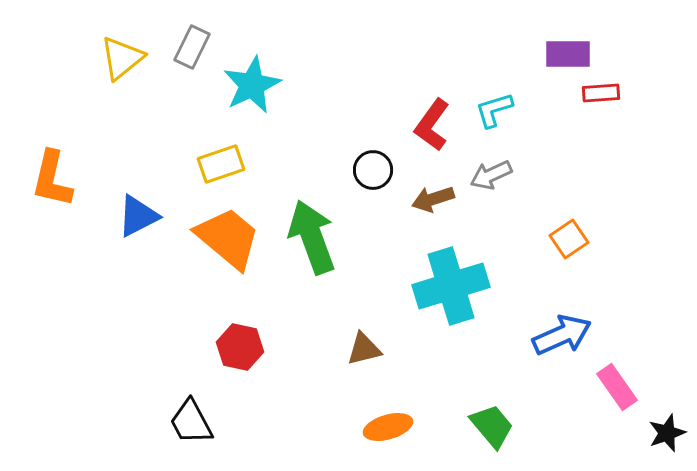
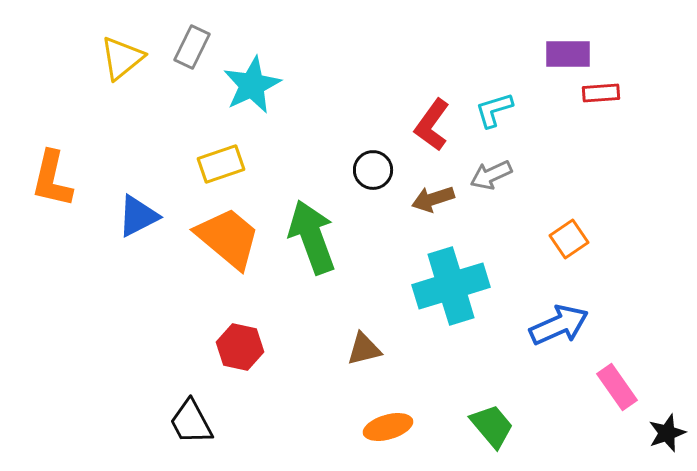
blue arrow: moved 3 px left, 10 px up
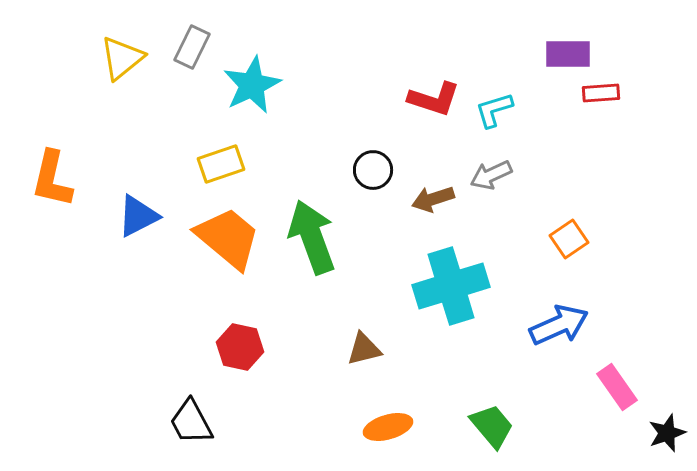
red L-shape: moved 2 px right, 26 px up; rotated 108 degrees counterclockwise
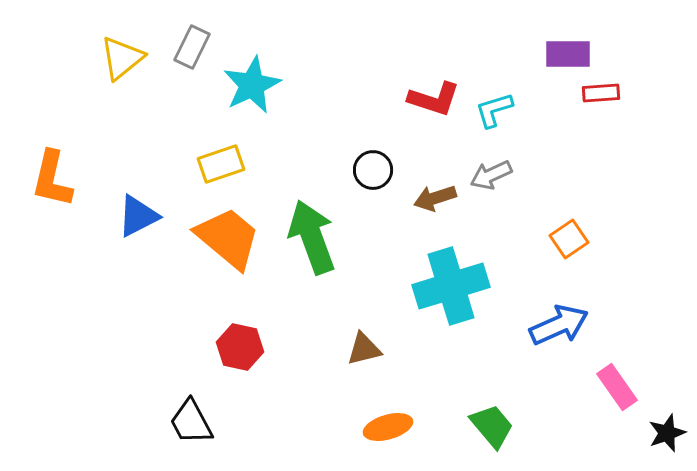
brown arrow: moved 2 px right, 1 px up
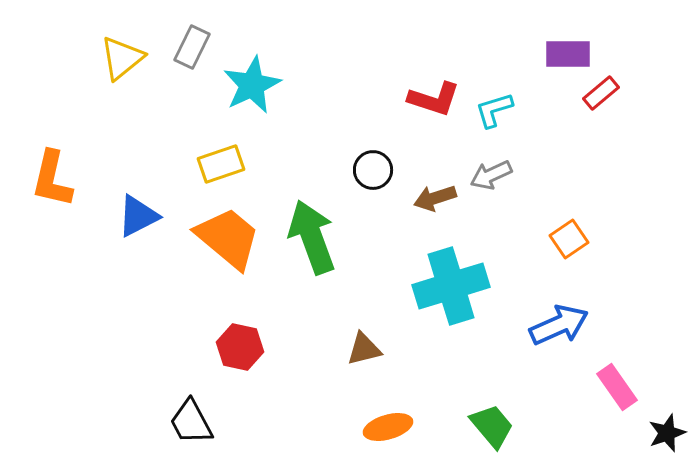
red rectangle: rotated 36 degrees counterclockwise
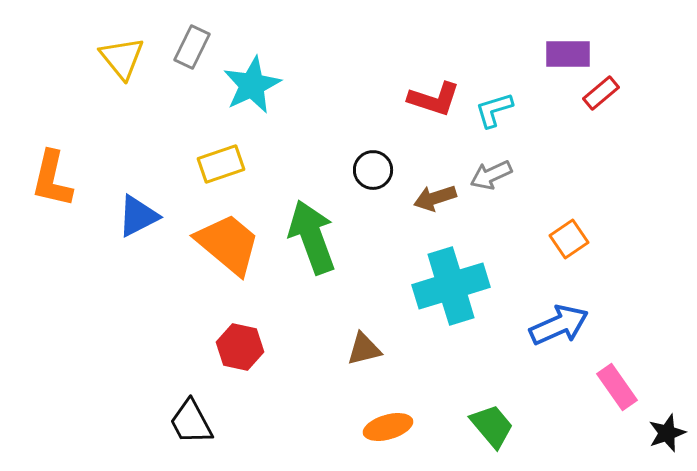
yellow triangle: rotated 30 degrees counterclockwise
orange trapezoid: moved 6 px down
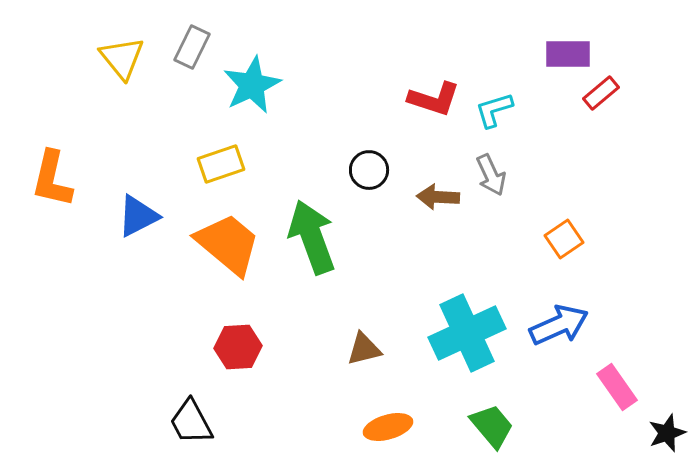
black circle: moved 4 px left
gray arrow: rotated 90 degrees counterclockwise
brown arrow: moved 3 px right, 1 px up; rotated 21 degrees clockwise
orange square: moved 5 px left
cyan cross: moved 16 px right, 47 px down; rotated 8 degrees counterclockwise
red hexagon: moved 2 px left; rotated 15 degrees counterclockwise
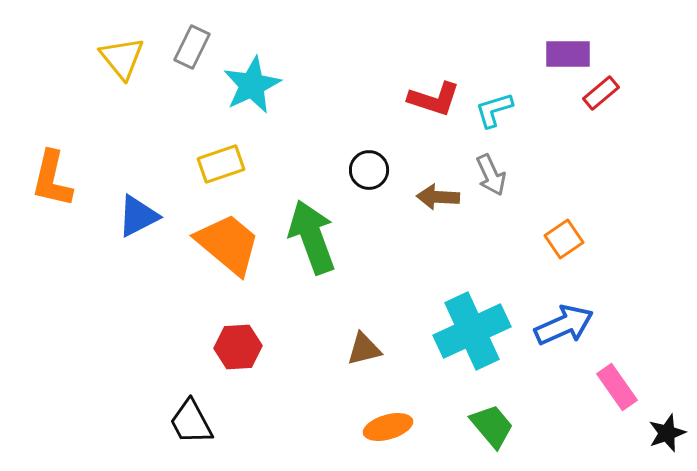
blue arrow: moved 5 px right
cyan cross: moved 5 px right, 2 px up
